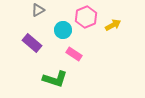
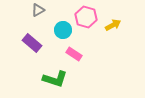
pink hexagon: rotated 20 degrees counterclockwise
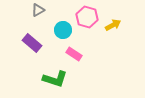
pink hexagon: moved 1 px right
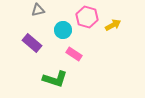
gray triangle: rotated 16 degrees clockwise
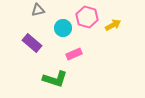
cyan circle: moved 2 px up
pink rectangle: rotated 56 degrees counterclockwise
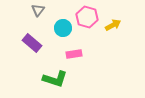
gray triangle: rotated 40 degrees counterclockwise
pink rectangle: rotated 14 degrees clockwise
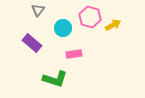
pink hexagon: moved 3 px right
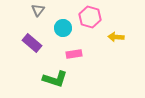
yellow arrow: moved 3 px right, 12 px down; rotated 147 degrees counterclockwise
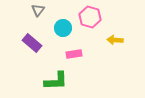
yellow arrow: moved 1 px left, 3 px down
green L-shape: moved 1 px right, 2 px down; rotated 20 degrees counterclockwise
